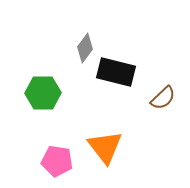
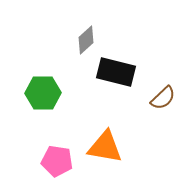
gray diamond: moved 1 px right, 8 px up; rotated 12 degrees clockwise
orange triangle: rotated 42 degrees counterclockwise
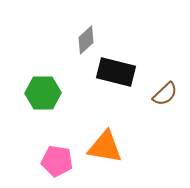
brown semicircle: moved 2 px right, 4 px up
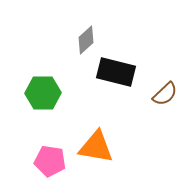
orange triangle: moved 9 px left
pink pentagon: moved 7 px left
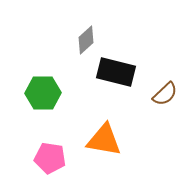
orange triangle: moved 8 px right, 7 px up
pink pentagon: moved 3 px up
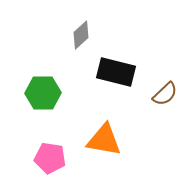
gray diamond: moved 5 px left, 5 px up
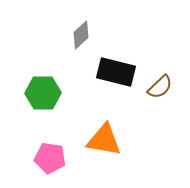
brown semicircle: moved 5 px left, 7 px up
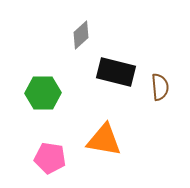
brown semicircle: rotated 52 degrees counterclockwise
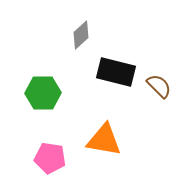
brown semicircle: moved 1 px left, 1 px up; rotated 40 degrees counterclockwise
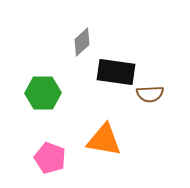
gray diamond: moved 1 px right, 7 px down
black rectangle: rotated 6 degrees counterclockwise
brown semicircle: moved 9 px left, 8 px down; rotated 132 degrees clockwise
pink pentagon: rotated 12 degrees clockwise
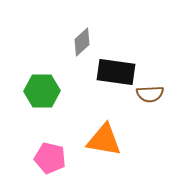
green hexagon: moved 1 px left, 2 px up
pink pentagon: rotated 8 degrees counterclockwise
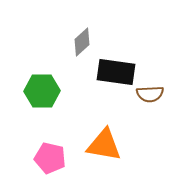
orange triangle: moved 5 px down
